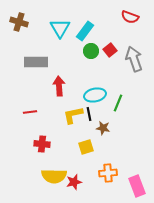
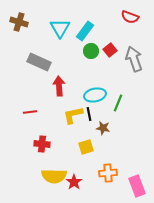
gray rectangle: moved 3 px right; rotated 25 degrees clockwise
red star: rotated 21 degrees counterclockwise
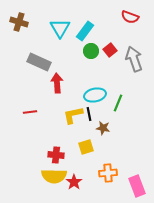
red arrow: moved 2 px left, 3 px up
red cross: moved 14 px right, 11 px down
